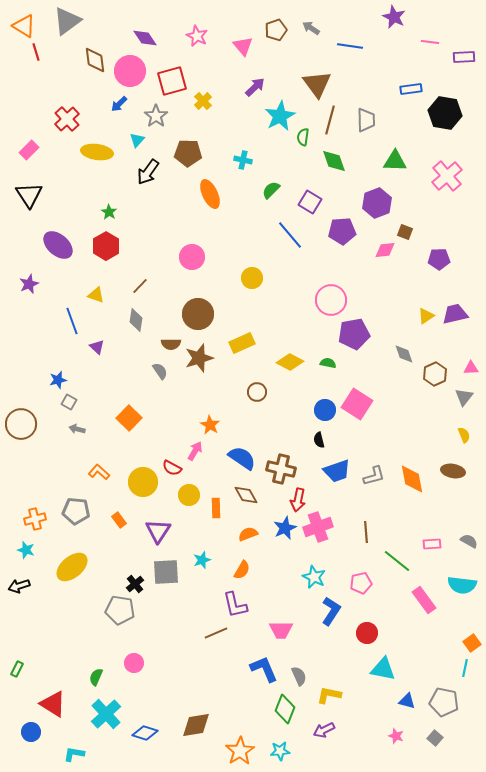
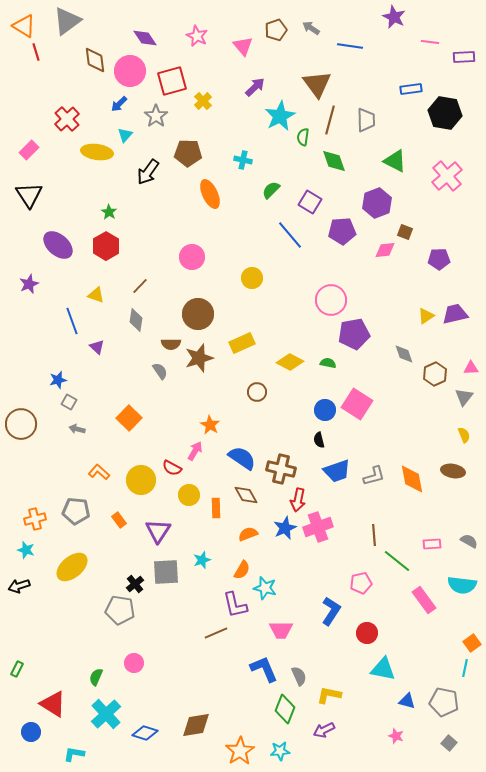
cyan triangle at (137, 140): moved 12 px left, 5 px up
green triangle at (395, 161): rotated 25 degrees clockwise
yellow circle at (143, 482): moved 2 px left, 2 px up
brown line at (366, 532): moved 8 px right, 3 px down
cyan star at (314, 577): moved 49 px left, 11 px down; rotated 10 degrees counterclockwise
gray square at (435, 738): moved 14 px right, 5 px down
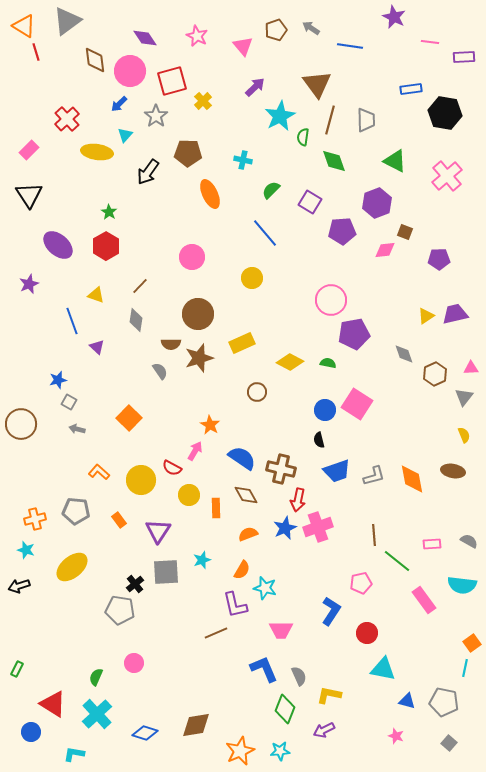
blue line at (290, 235): moved 25 px left, 2 px up
cyan cross at (106, 714): moved 9 px left
orange star at (240, 751): rotated 8 degrees clockwise
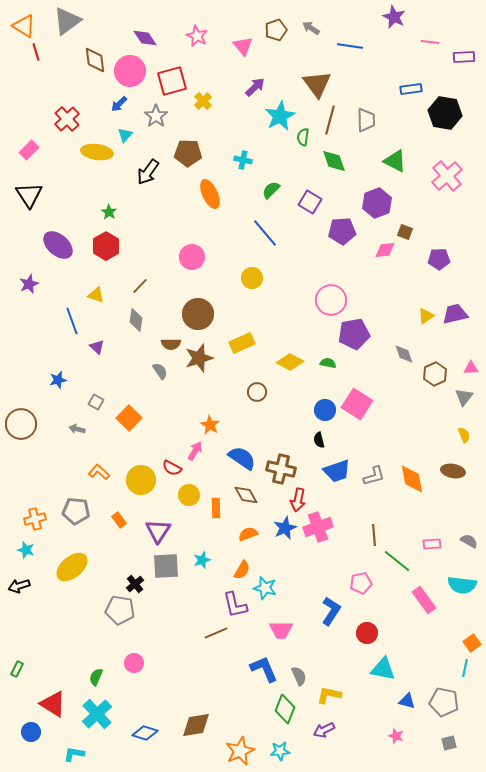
gray square at (69, 402): moved 27 px right
gray square at (166, 572): moved 6 px up
gray square at (449, 743): rotated 35 degrees clockwise
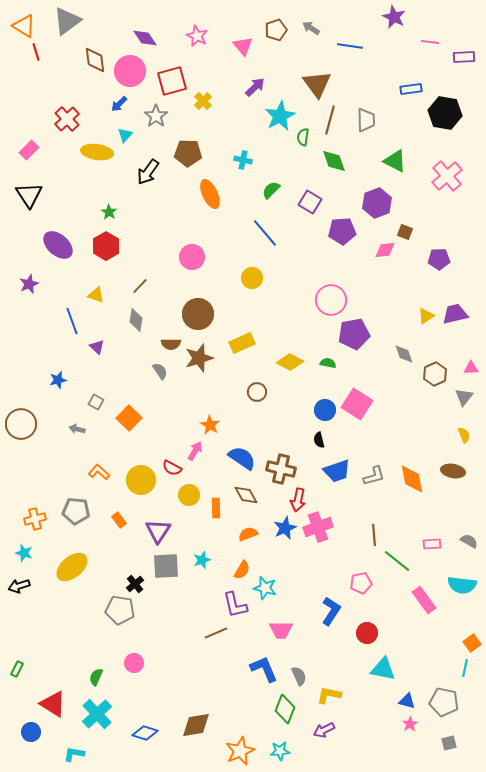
cyan star at (26, 550): moved 2 px left, 3 px down
pink star at (396, 736): moved 14 px right, 12 px up; rotated 21 degrees clockwise
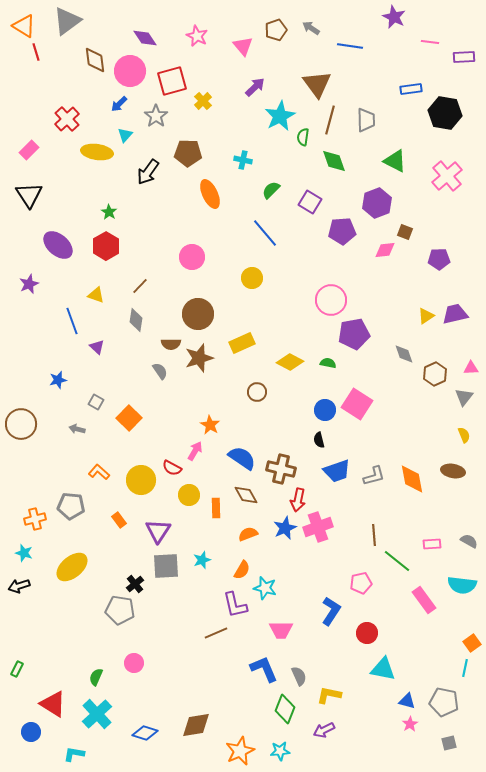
gray pentagon at (76, 511): moved 5 px left, 5 px up
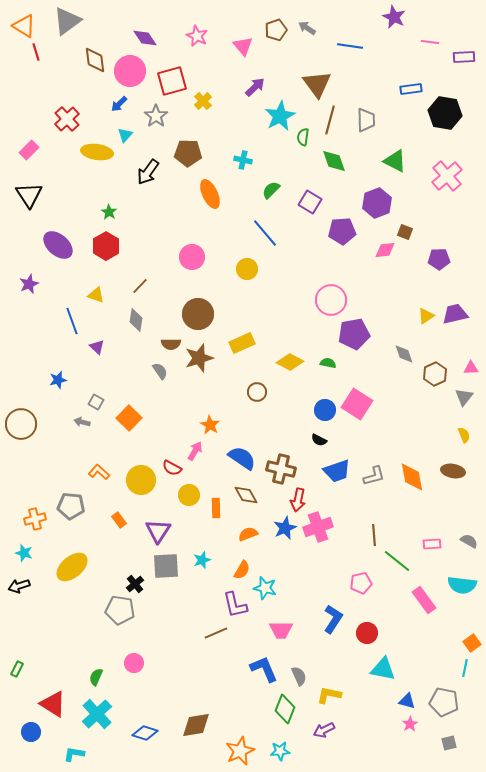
gray arrow at (311, 28): moved 4 px left
yellow circle at (252, 278): moved 5 px left, 9 px up
gray arrow at (77, 429): moved 5 px right, 7 px up
black semicircle at (319, 440): rotated 49 degrees counterclockwise
orange diamond at (412, 479): moved 2 px up
blue L-shape at (331, 611): moved 2 px right, 8 px down
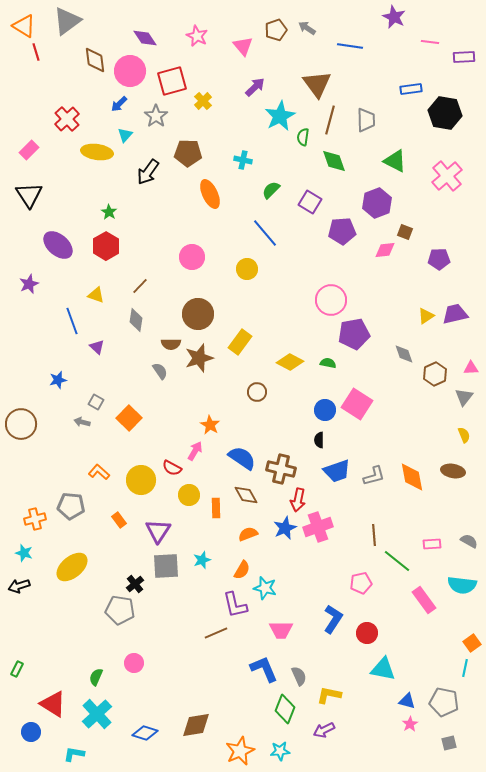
yellow rectangle at (242, 343): moved 2 px left, 1 px up; rotated 30 degrees counterclockwise
black semicircle at (319, 440): rotated 63 degrees clockwise
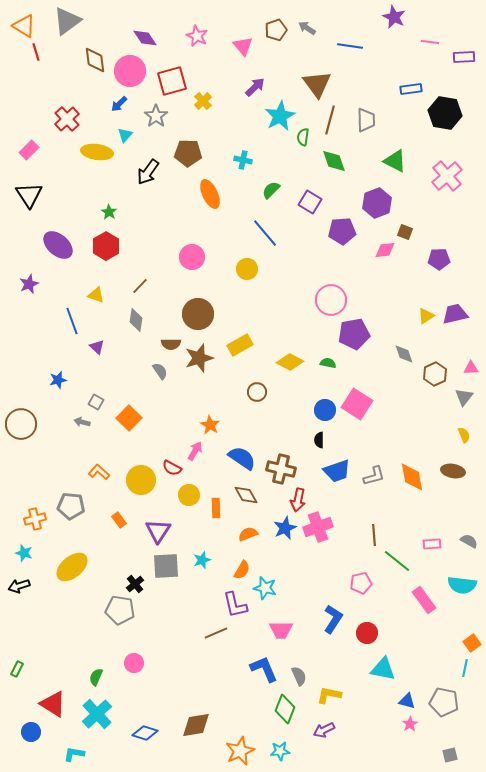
yellow rectangle at (240, 342): moved 3 px down; rotated 25 degrees clockwise
gray square at (449, 743): moved 1 px right, 12 px down
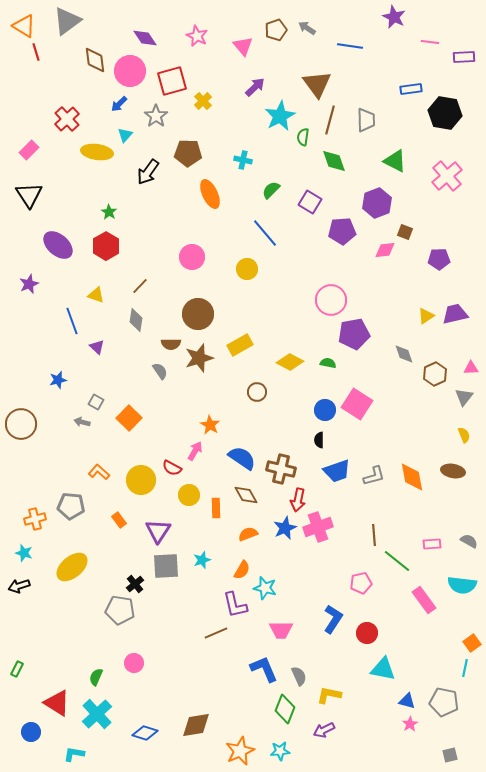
red triangle at (53, 704): moved 4 px right, 1 px up
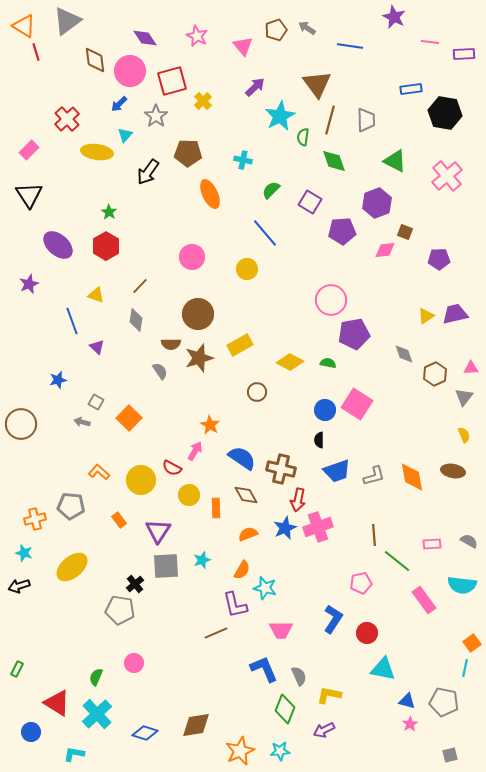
purple rectangle at (464, 57): moved 3 px up
